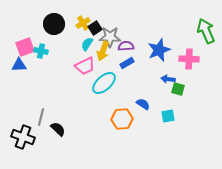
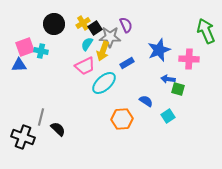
purple semicircle: moved 21 px up; rotated 70 degrees clockwise
blue semicircle: moved 3 px right, 3 px up
cyan square: rotated 24 degrees counterclockwise
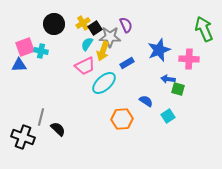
green arrow: moved 2 px left, 2 px up
